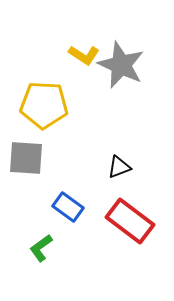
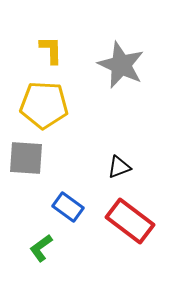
yellow L-shape: moved 33 px left, 5 px up; rotated 124 degrees counterclockwise
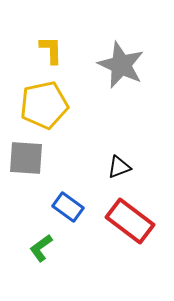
yellow pentagon: rotated 15 degrees counterclockwise
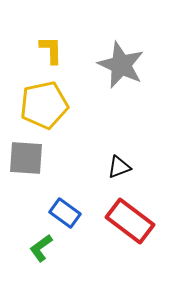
blue rectangle: moved 3 px left, 6 px down
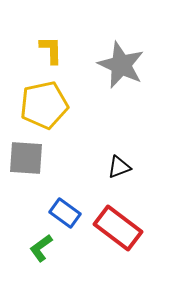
red rectangle: moved 12 px left, 7 px down
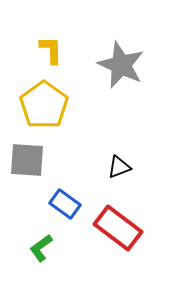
yellow pentagon: rotated 24 degrees counterclockwise
gray square: moved 1 px right, 2 px down
blue rectangle: moved 9 px up
